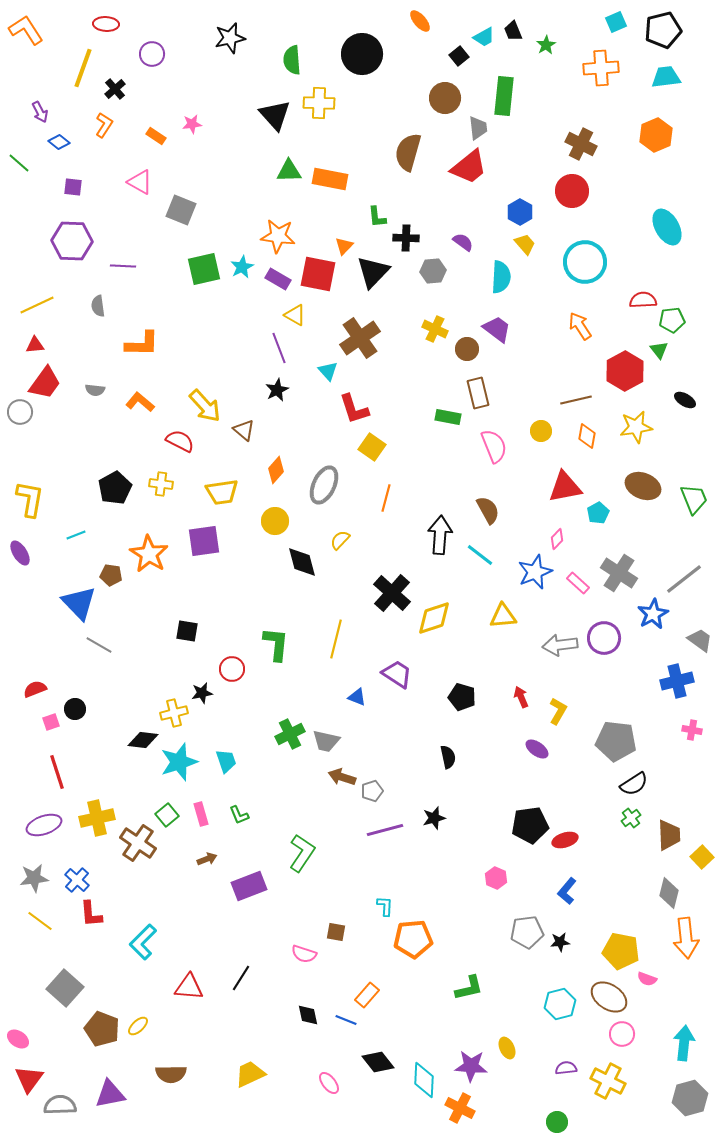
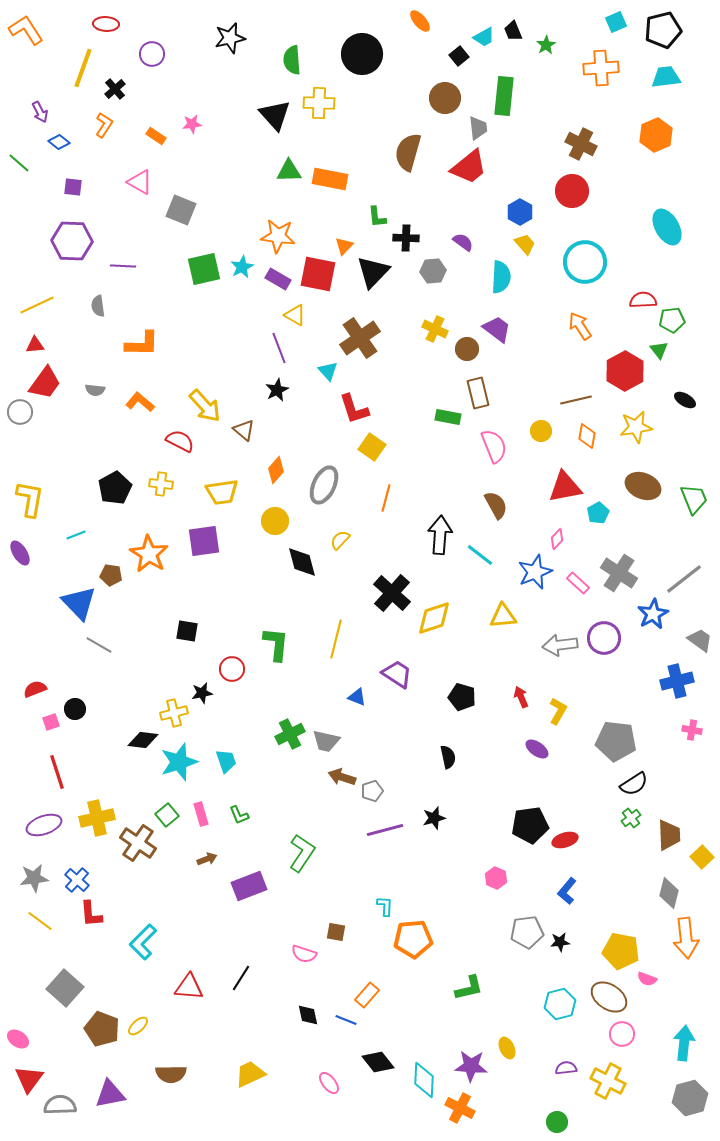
brown semicircle at (488, 510): moved 8 px right, 5 px up
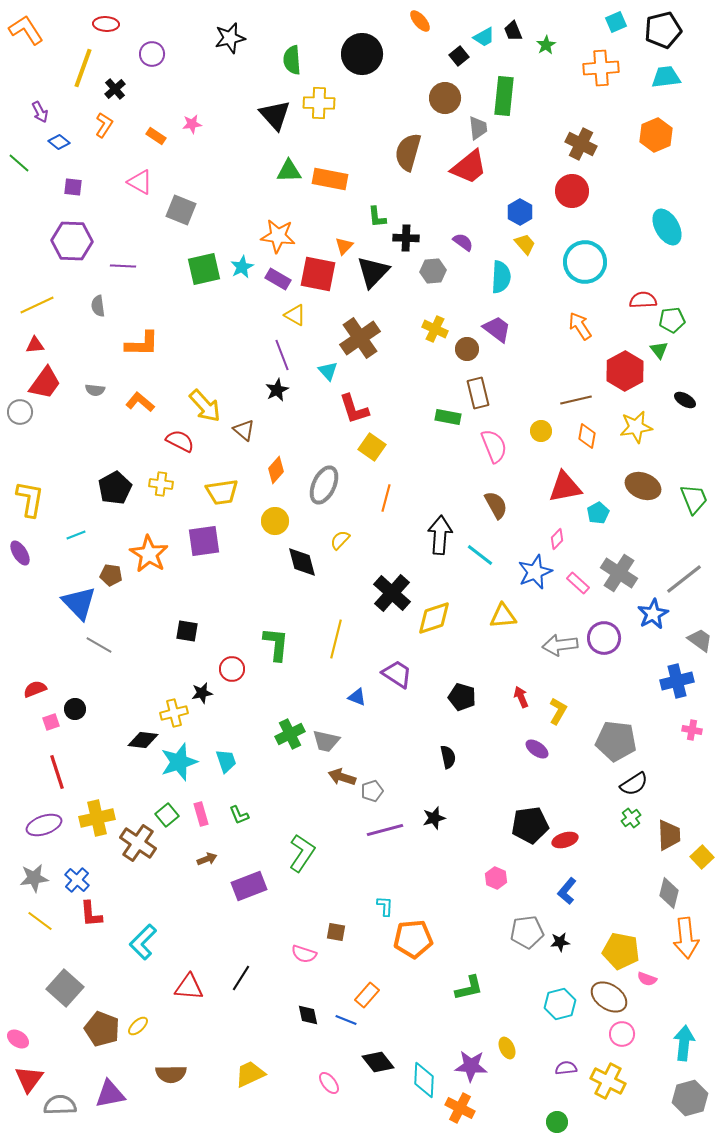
purple line at (279, 348): moved 3 px right, 7 px down
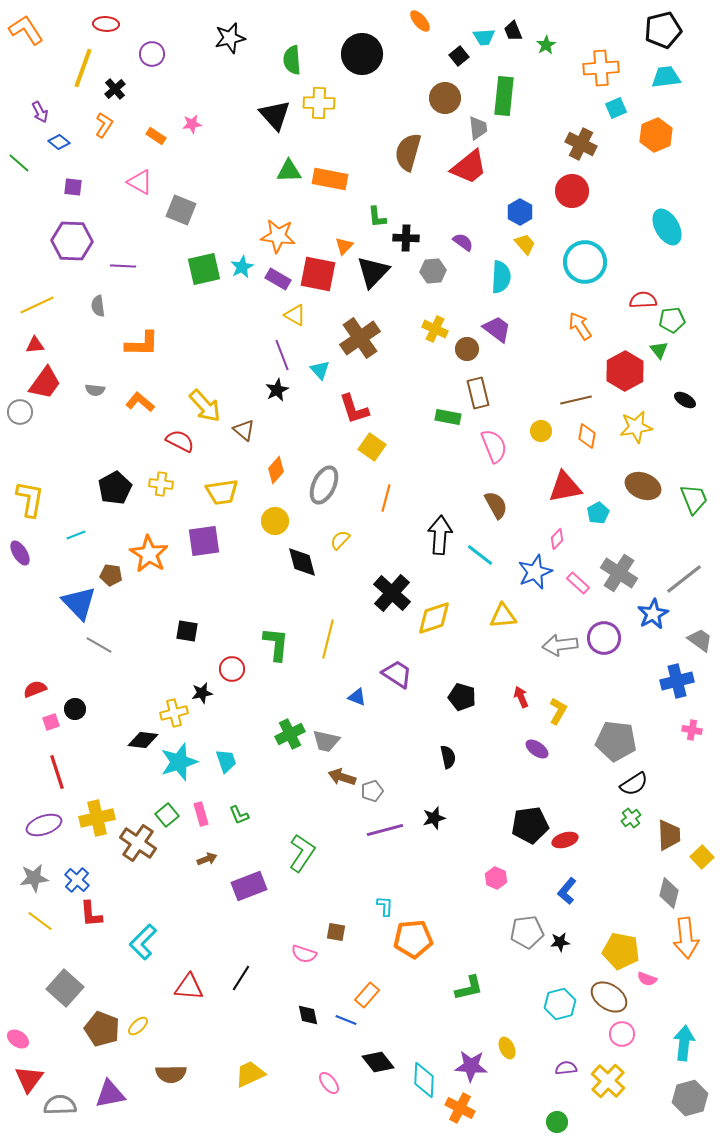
cyan square at (616, 22): moved 86 px down
cyan trapezoid at (484, 37): rotated 25 degrees clockwise
cyan triangle at (328, 371): moved 8 px left, 1 px up
yellow line at (336, 639): moved 8 px left
yellow cross at (608, 1081): rotated 16 degrees clockwise
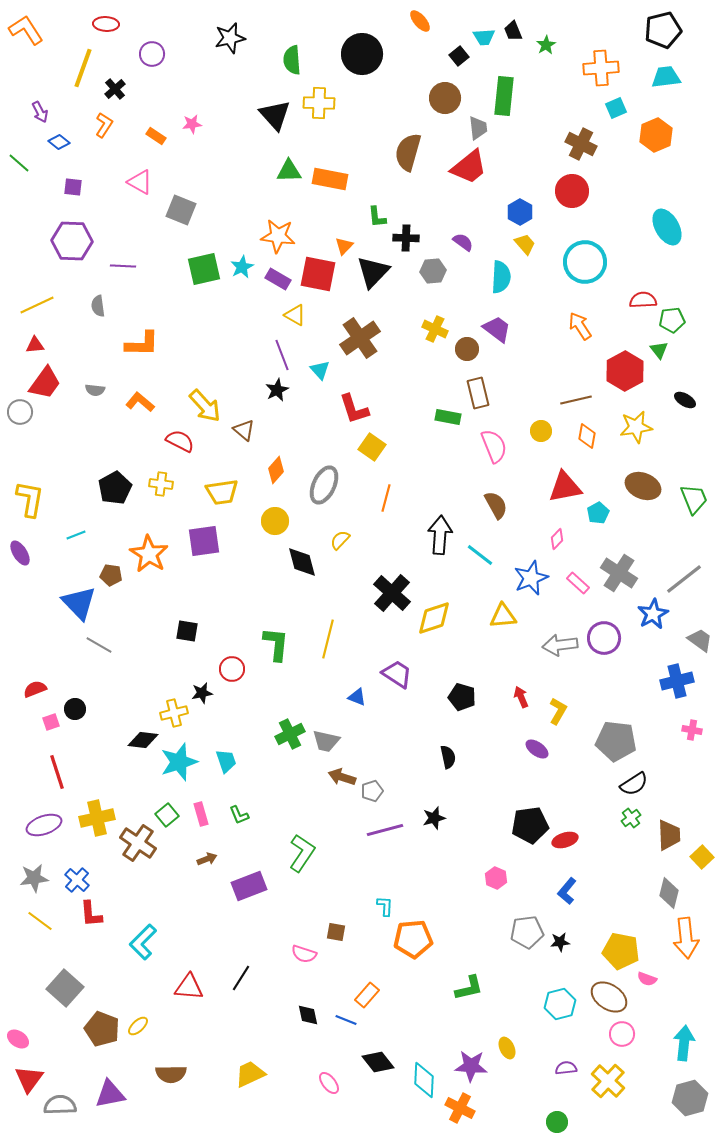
blue star at (535, 572): moved 4 px left, 6 px down
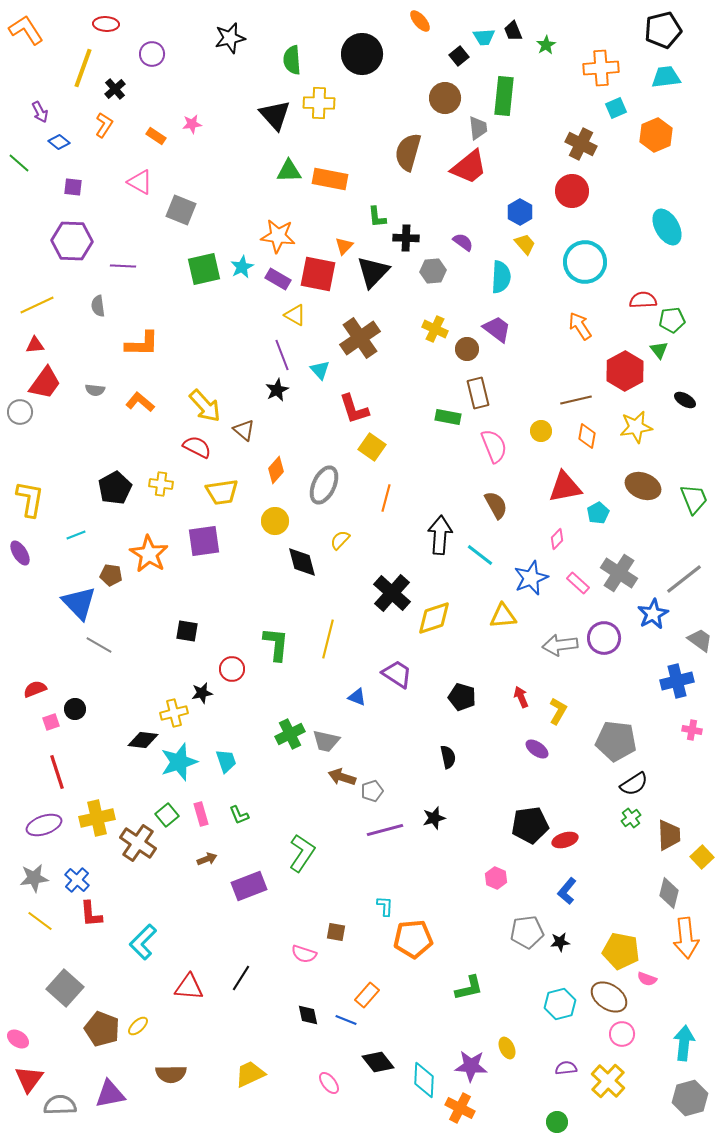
red semicircle at (180, 441): moved 17 px right, 6 px down
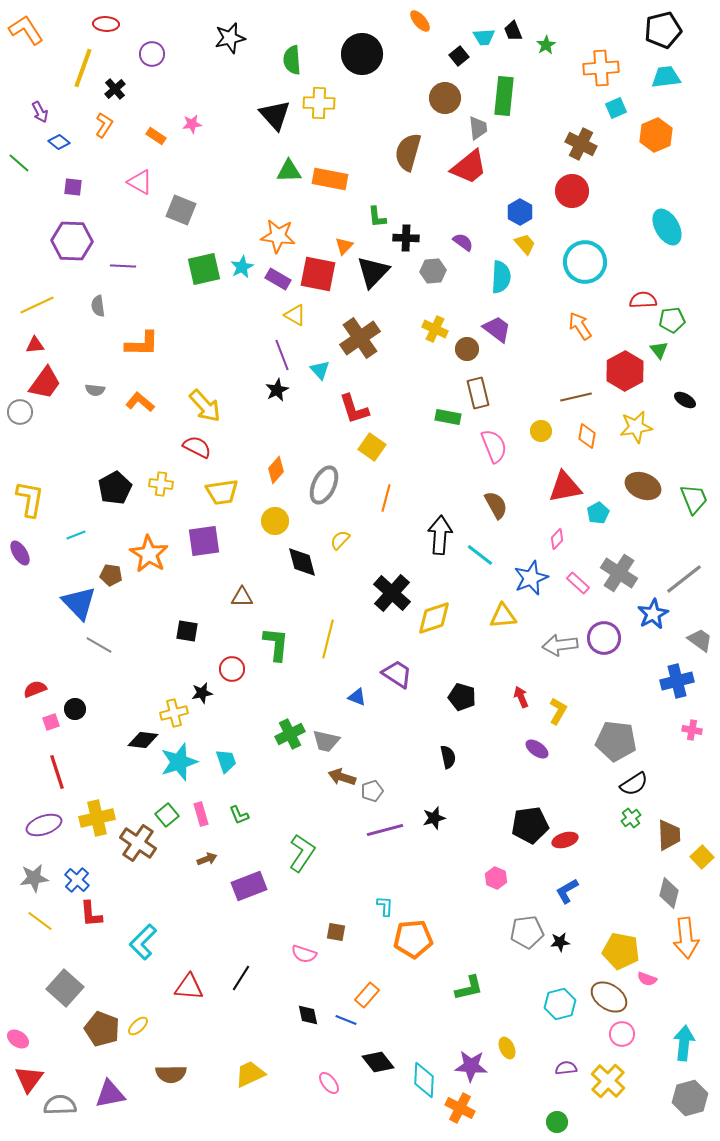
brown line at (576, 400): moved 3 px up
brown triangle at (244, 430): moved 2 px left, 167 px down; rotated 40 degrees counterclockwise
blue L-shape at (567, 891): rotated 20 degrees clockwise
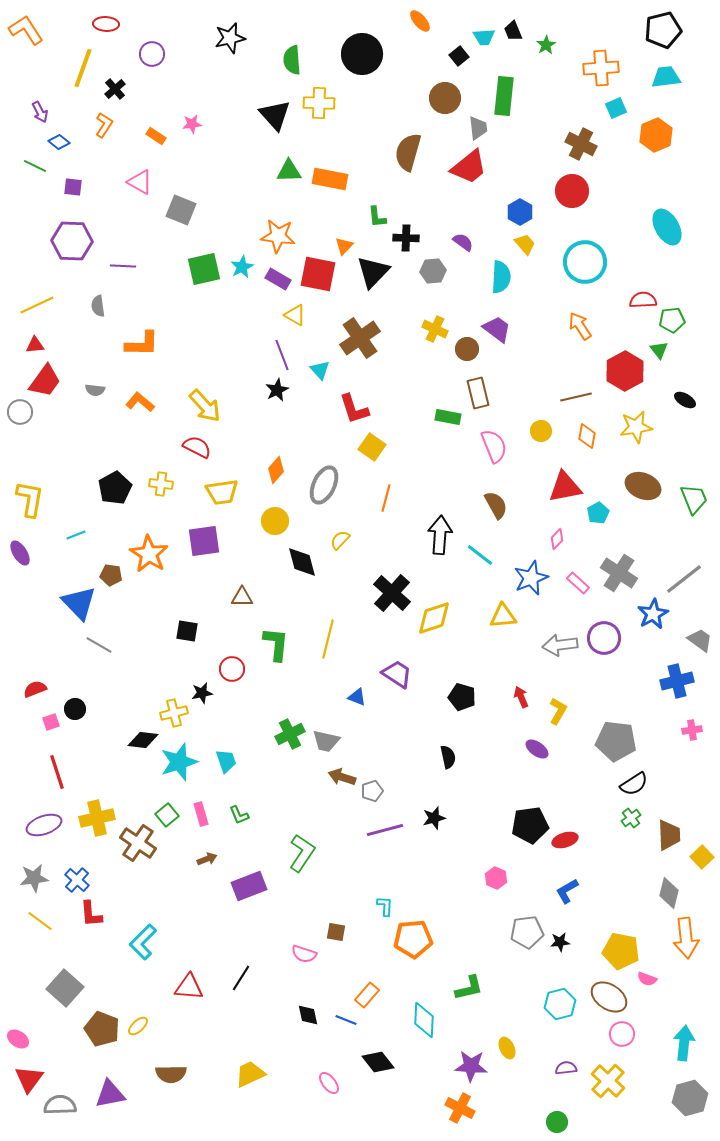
green line at (19, 163): moved 16 px right, 3 px down; rotated 15 degrees counterclockwise
red trapezoid at (45, 383): moved 2 px up
pink cross at (692, 730): rotated 18 degrees counterclockwise
cyan diamond at (424, 1080): moved 60 px up
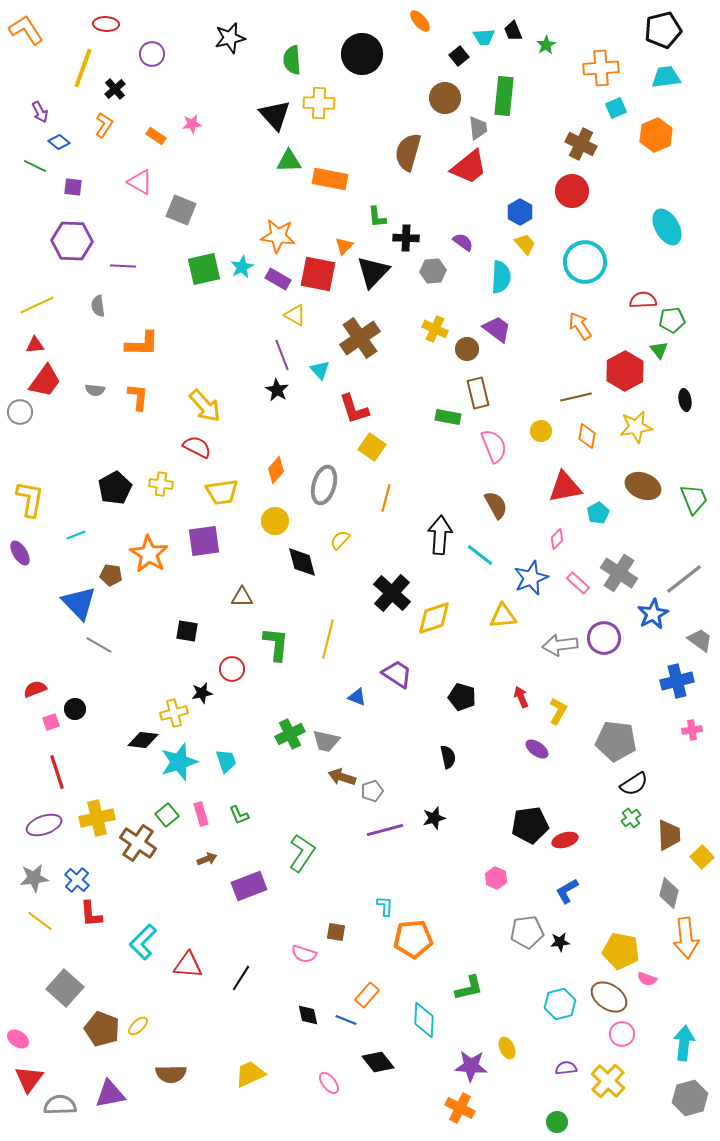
green triangle at (289, 171): moved 10 px up
black star at (277, 390): rotated 15 degrees counterclockwise
black ellipse at (685, 400): rotated 50 degrees clockwise
orange L-shape at (140, 402): moved 2 px left, 5 px up; rotated 56 degrees clockwise
gray ellipse at (324, 485): rotated 9 degrees counterclockwise
red triangle at (189, 987): moved 1 px left, 22 px up
